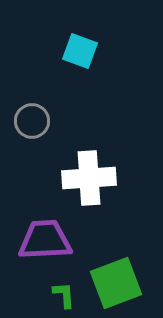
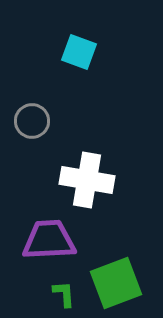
cyan square: moved 1 px left, 1 px down
white cross: moved 2 px left, 2 px down; rotated 14 degrees clockwise
purple trapezoid: moved 4 px right
green L-shape: moved 1 px up
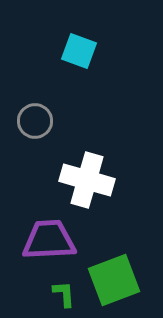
cyan square: moved 1 px up
gray circle: moved 3 px right
white cross: rotated 6 degrees clockwise
green square: moved 2 px left, 3 px up
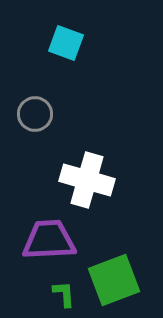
cyan square: moved 13 px left, 8 px up
gray circle: moved 7 px up
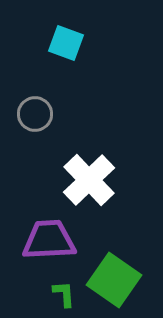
white cross: moved 2 px right; rotated 30 degrees clockwise
green square: rotated 34 degrees counterclockwise
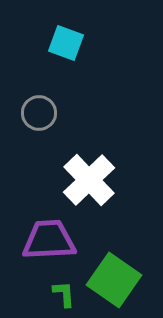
gray circle: moved 4 px right, 1 px up
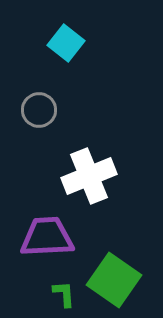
cyan square: rotated 18 degrees clockwise
gray circle: moved 3 px up
white cross: moved 4 px up; rotated 22 degrees clockwise
purple trapezoid: moved 2 px left, 3 px up
